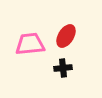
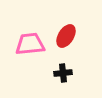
black cross: moved 5 px down
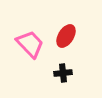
pink trapezoid: rotated 52 degrees clockwise
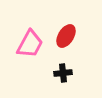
pink trapezoid: rotated 72 degrees clockwise
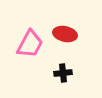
red ellipse: moved 1 px left, 2 px up; rotated 70 degrees clockwise
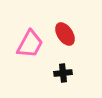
red ellipse: rotated 45 degrees clockwise
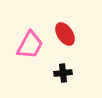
pink trapezoid: moved 1 px down
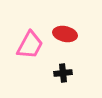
red ellipse: rotated 45 degrees counterclockwise
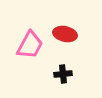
black cross: moved 1 px down
